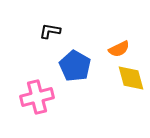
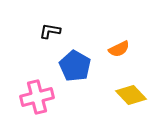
yellow diamond: moved 17 px down; rotated 28 degrees counterclockwise
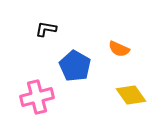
black L-shape: moved 4 px left, 2 px up
orange semicircle: rotated 50 degrees clockwise
yellow diamond: rotated 8 degrees clockwise
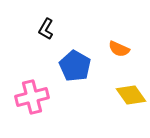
black L-shape: rotated 70 degrees counterclockwise
pink cross: moved 5 px left
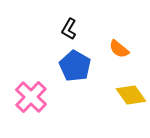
black L-shape: moved 23 px right
orange semicircle: rotated 15 degrees clockwise
pink cross: moved 1 px left; rotated 32 degrees counterclockwise
